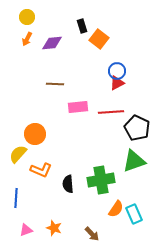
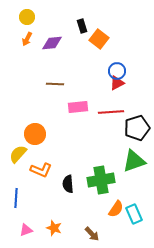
black pentagon: rotated 30 degrees clockwise
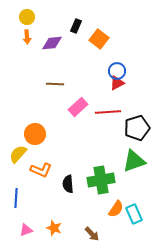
black rectangle: moved 6 px left; rotated 40 degrees clockwise
orange arrow: moved 2 px up; rotated 32 degrees counterclockwise
pink rectangle: rotated 36 degrees counterclockwise
red line: moved 3 px left
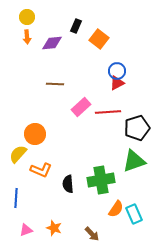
pink rectangle: moved 3 px right
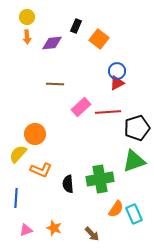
green cross: moved 1 px left, 1 px up
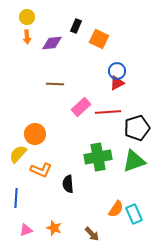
orange square: rotated 12 degrees counterclockwise
green cross: moved 2 px left, 22 px up
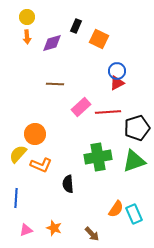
purple diamond: rotated 10 degrees counterclockwise
orange L-shape: moved 5 px up
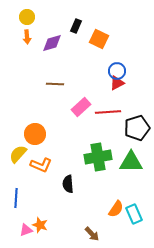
green triangle: moved 3 px left, 1 px down; rotated 20 degrees clockwise
orange star: moved 14 px left, 3 px up
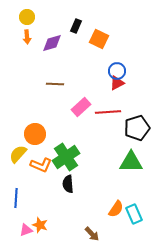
green cross: moved 32 px left; rotated 24 degrees counterclockwise
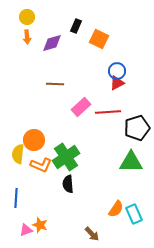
orange circle: moved 1 px left, 6 px down
yellow semicircle: rotated 36 degrees counterclockwise
